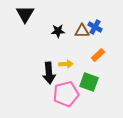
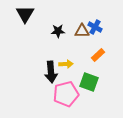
black arrow: moved 2 px right, 1 px up
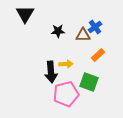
blue cross: rotated 24 degrees clockwise
brown triangle: moved 1 px right, 4 px down
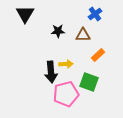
blue cross: moved 13 px up
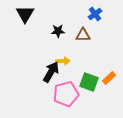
orange rectangle: moved 11 px right, 23 px down
yellow arrow: moved 3 px left, 3 px up
black arrow: rotated 145 degrees counterclockwise
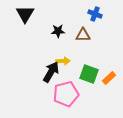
blue cross: rotated 32 degrees counterclockwise
green square: moved 8 px up
